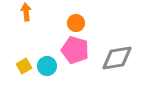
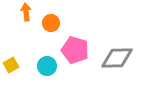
orange circle: moved 25 px left
gray diamond: rotated 8 degrees clockwise
yellow square: moved 13 px left, 1 px up
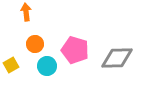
orange circle: moved 16 px left, 21 px down
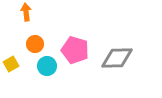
yellow square: moved 1 px up
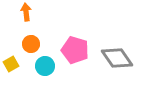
orange circle: moved 4 px left
gray diamond: rotated 56 degrees clockwise
cyan circle: moved 2 px left
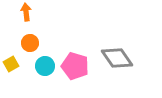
orange circle: moved 1 px left, 1 px up
pink pentagon: moved 16 px down
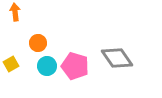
orange arrow: moved 11 px left
orange circle: moved 8 px right
cyan circle: moved 2 px right
